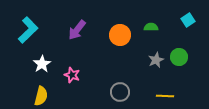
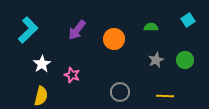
orange circle: moved 6 px left, 4 px down
green circle: moved 6 px right, 3 px down
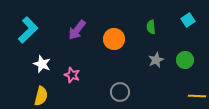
green semicircle: rotated 96 degrees counterclockwise
white star: rotated 18 degrees counterclockwise
yellow line: moved 32 px right
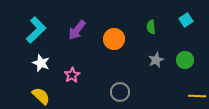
cyan square: moved 2 px left
cyan L-shape: moved 8 px right
white star: moved 1 px left, 1 px up
pink star: rotated 21 degrees clockwise
yellow semicircle: rotated 60 degrees counterclockwise
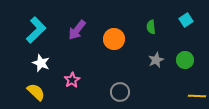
pink star: moved 5 px down
yellow semicircle: moved 5 px left, 4 px up
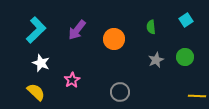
green circle: moved 3 px up
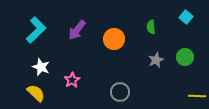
cyan square: moved 3 px up; rotated 16 degrees counterclockwise
white star: moved 4 px down
yellow semicircle: moved 1 px down
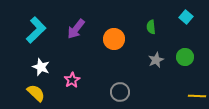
purple arrow: moved 1 px left, 1 px up
